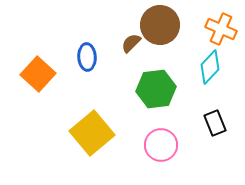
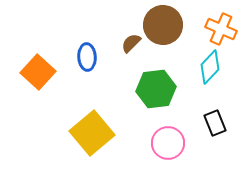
brown circle: moved 3 px right
orange square: moved 2 px up
pink circle: moved 7 px right, 2 px up
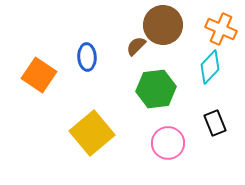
brown semicircle: moved 5 px right, 3 px down
orange square: moved 1 px right, 3 px down; rotated 8 degrees counterclockwise
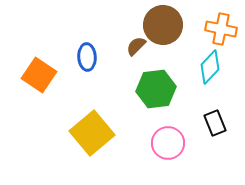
orange cross: rotated 12 degrees counterclockwise
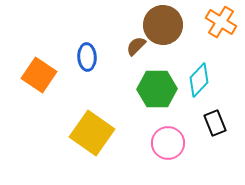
orange cross: moved 7 px up; rotated 20 degrees clockwise
cyan diamond: moved 11 px left, 13 px down
green hexagon: moved 1 px right; rotated 6 degrees clockwise
yellow square: rotated 15 degrees counterclockwise
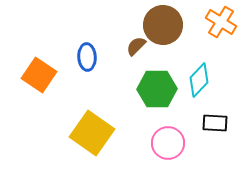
black rectangle: rotated 65 degrees counterclockwise
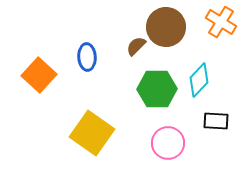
brown circle: moved 3 px right, 2 px down
orange square: rotated 8 degrees clockwise
black rectangle: moved 1 px right, 2 px up
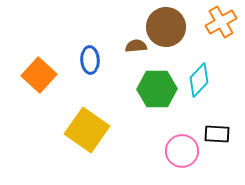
orange cross: rotated 28 degrees clockwise
brown semicircle: rotated 40 degrees clockwise
blue ellipse: moved 3 px right, 3 px down
black rectangle: moved 1 px right, 13 px down
yellow square: moved 5 px left, 3 px up
pink circle: moved 14 px right, 8 px down
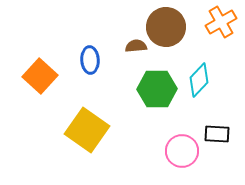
orange square: moved 1 px right, 1 px down
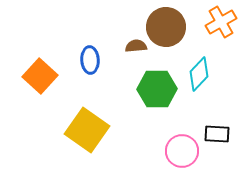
cyan diamond: moved 6 px up
